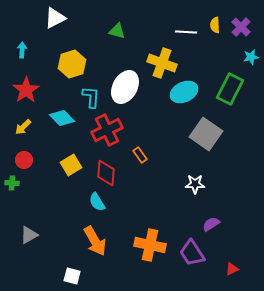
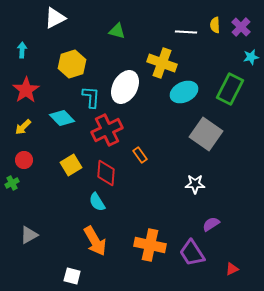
green cross: rotated 32 degrees counterclockwise
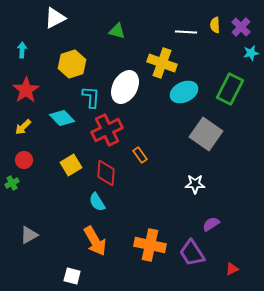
cyan star: moved 4 px up
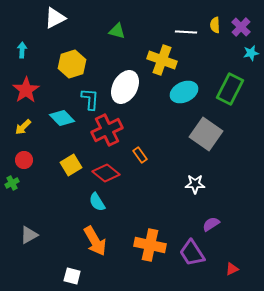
yellow cross: moved 3 px up
cyan L-shape: moved 1 px left, 2 px down
red diamond: rotated 56 degrees counterclockwise
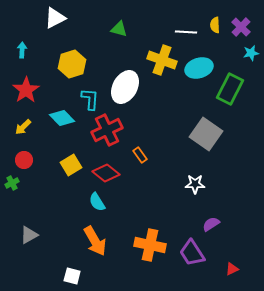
green triangle: moved 2 px right, 2 px up
cyan ellipse: moved 15 px right, 24 px up; rotated 8 degrees clockwise
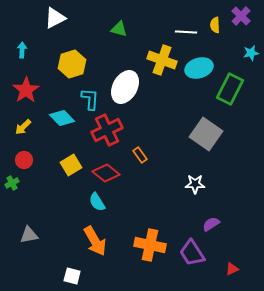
purple cross: moved 11 px up
gray triangle: rotated 18 degrees clockwise
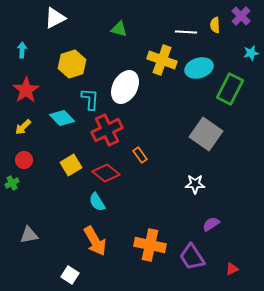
purple trapezoid: moved 4 px down
white square: moved 2 px left, 1 px up; rotated 18 degrees clockwise
